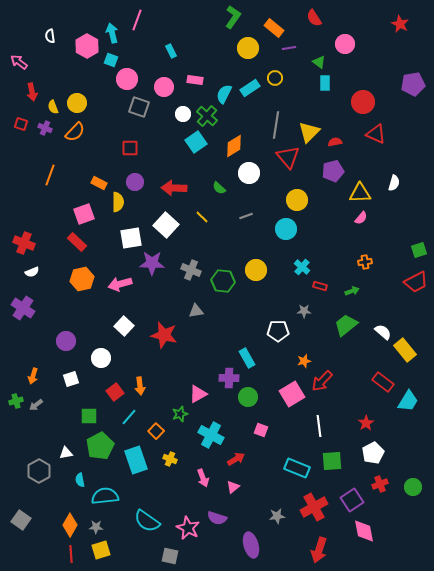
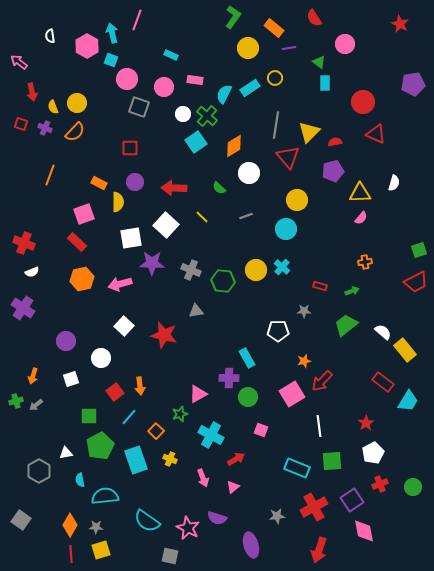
cyan rectangle at (171, 51): moved 4 px down; rotated 40 degrees counterclockwise
cyan cross at (302, 267): moved 20 px left
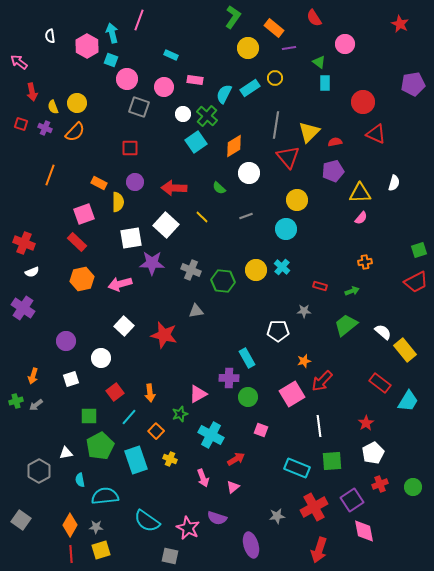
pink line at (137, 20): moved 2 px right
red rectangle at (383, 382): moved 3 px left, 1 px down
orange arrow at (140, 386): moved 10 px right, 7 px down
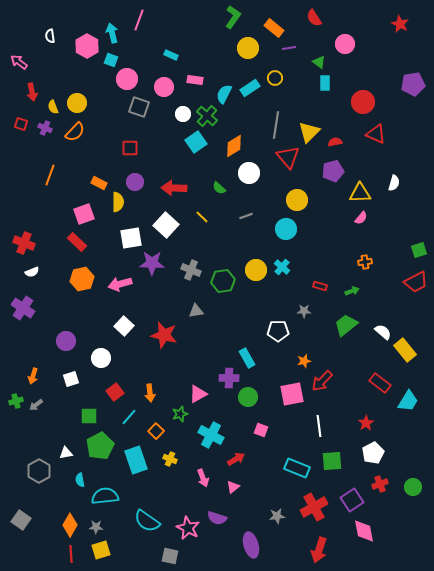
green hexagon at (223, 281): rotated 15 degrees counterclockwise
pink square at (292, 394): rotated 20 degrees clockwise
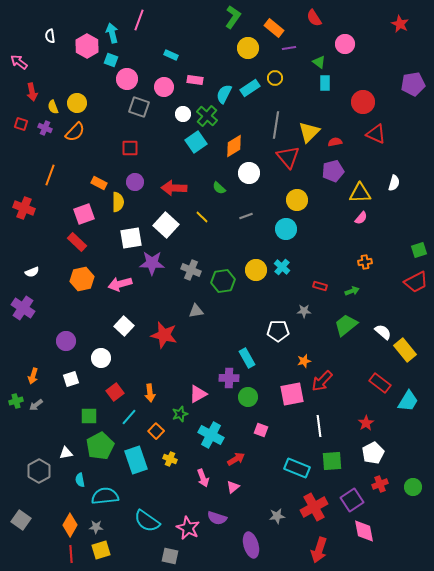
red cross at (24, 243): moved 35 px up
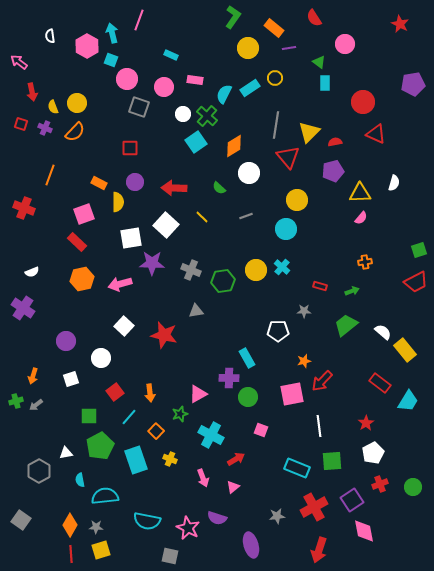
cyan semicircle at (147, 521): rotated 24 degrees counterclockwise
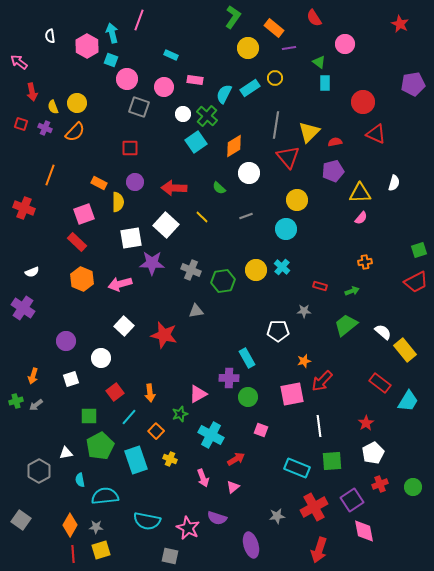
orange hexagon at (82, 279): rotated 25 degrees counterclockwise
red line at (71, 554): moved 2 px right
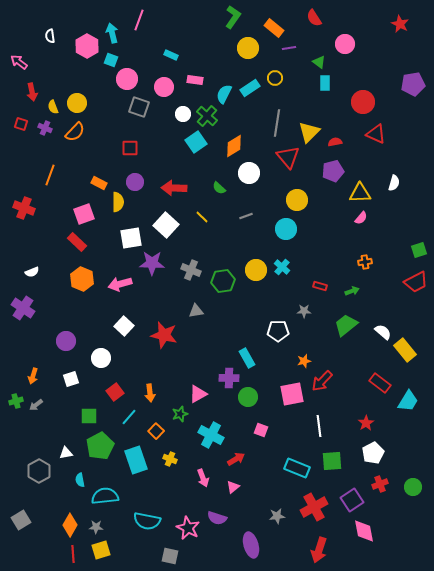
gray line at (276, 125): moved 1 px right, 2 px up
gray square at (21, 520): rotated 24 degrees clockwise
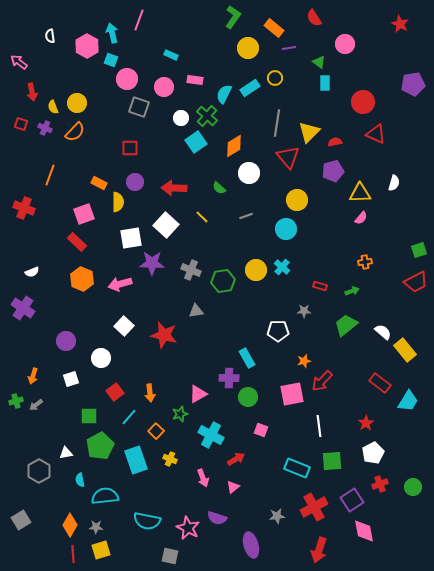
white circle at (183, 114): moved 2 px left, 4 px down
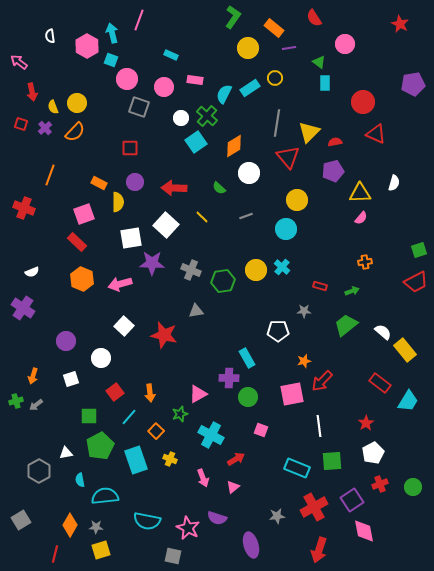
purple cross at (45, 128): rotated 24 degrees clockwise
red line at (73, 554): moved 18 px left; rotated 18 degrees clockwise
gray square at (170, 556): moved 3 px right
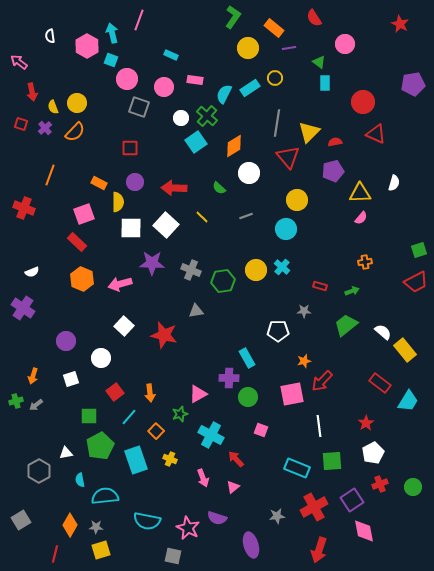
white square at (131, 238): moved 10 px up; rotated 10 degrees clockwise
red arrow at (236, 459): rotated 102 degrees counterclockwise
